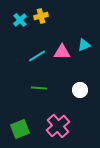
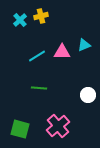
white circle: moved 8 px right, 5 px down
green square: rotated 36 degrees clockwise
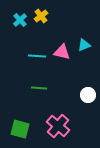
yellow cross: rotated 24 degrees counterclockwise
pink triangle: rotated 12 degrees clockwise
cyan line: rotated 36 degrees clockwise
pink cross: rotated 10 degrees counterclockwise
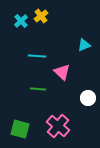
cyan cross: moved 1 px right, 1 px down
pink triangle: moved 20 px down; rotated 30 degrees clockwise
green line: moved 1 px left, 1 px down
white circle: moved 3 px down
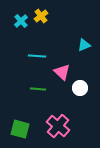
white circle: moved 8 px left, 10 px up
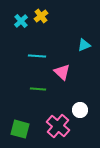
white circle: moved 22 px down
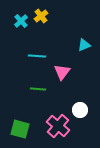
pink triangle: rotated 24 degrees clockwise
